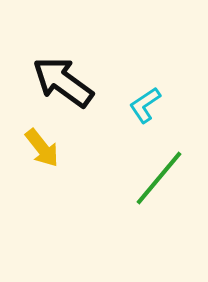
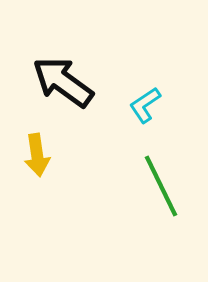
yellow arrow: moved 5 px left, 7 px down; rotated 30 degrees clockwise
green line: moved 2 px right, 8 px down; rotated 66 degrees counterclockwise
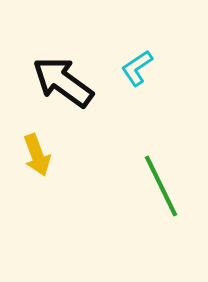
cyan L-shape: moved 8 px left, 37 px up
yellow arrow: rotated 12 degrees counterclockwise
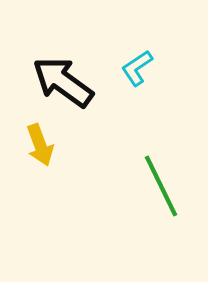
yellow arrow: moved 3 px right, 10 px up
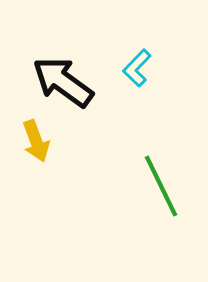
cyan L-shape: rotated 12 degrees counterclockwise
yellow arrow: moved 4 px left, 4 px up
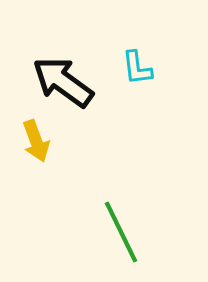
cyan L-shape: rotated 51 degrees counterclockwise
green line: moved 40 px left, 46 px down
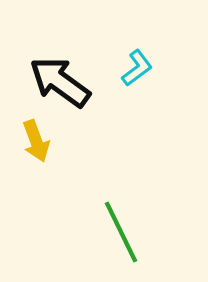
cyan L-shape: rotated 120 degrees counterclockwise
black arrow: moved 3 px left
